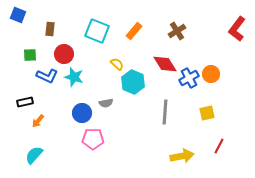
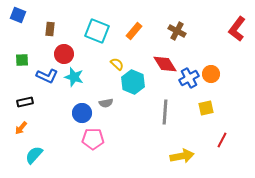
brown cross: rotated 30 degrees counterclockwise
green square: moved 8 px left, 5 px down
yellow square: moved 1 px left, 5 px up
orange arrow: moved 17 px left, 7 px down
red line: moved 3 px right, 6 px up
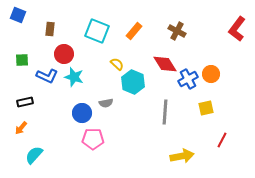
blue cross: moved 1 px left, 1 px down
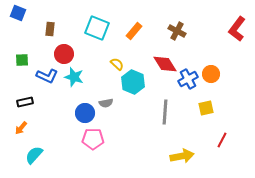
blue square: moved 2 px up
cyan square: moved 3 px up
blue circle: moved 3 px right
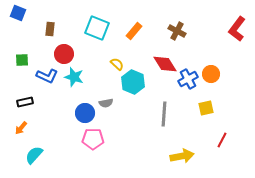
gray line: moved 1 px left, 2 px down
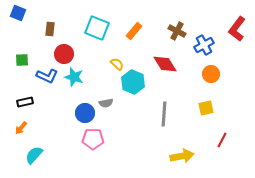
blue cross: moved 16 px right, 34 px up
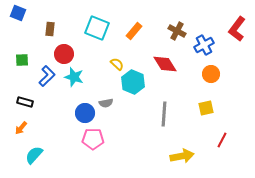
blue L-shape: rotated 70 degrees counterclockwise
black rectangle: rotated 28 degrees clockwise
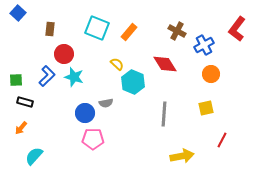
blue square: rotated 21 degrees clockwise
orange rectangle: moved 5 px left, 1 px down
green square: moved 6 px left, 20 px down
cyan semicircle: moved 1 px down
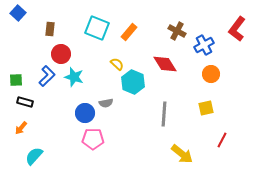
red circle: moved 3 px left
yellow arrow: moved 2 px up; rotated 50 degrees clockwise
